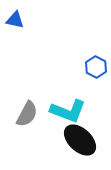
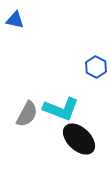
cyan L-shape: moved 7 px left, 2 px up
black ellipse: moved 1 px left, 1 px up
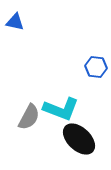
blue triangle: moved 2 px down
blue hexagon: rotated 20 degrees counterclockwise
gray semicircle: moved 2 px right, 3 px down
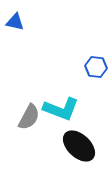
black ellipse: moved 7 px down
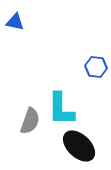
cyan L-shape: rotated 69 degrees clockwise
gray semicircle: moved 1 px right, 4 px down; rotated 8 degrees counterclockwise
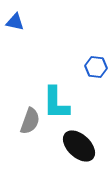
cyan L-shape: moved 5 px left, 6 px up
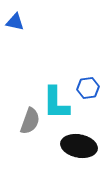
blue hexagon: moved 8 px left, 21 px down; rotated 15 degrees counterclockwise
black ellipse: rotated 32 degrees counterclockwise
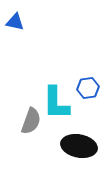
gray semicircle: moved 1 px right
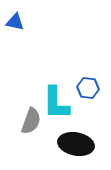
blue hexagon: rotated 15 degrees clockwise
black ellipse: moved 3 px left, 2 px up
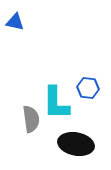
gray semicircle: moved 2 px up; rotated 28 degrees counterclockwise
